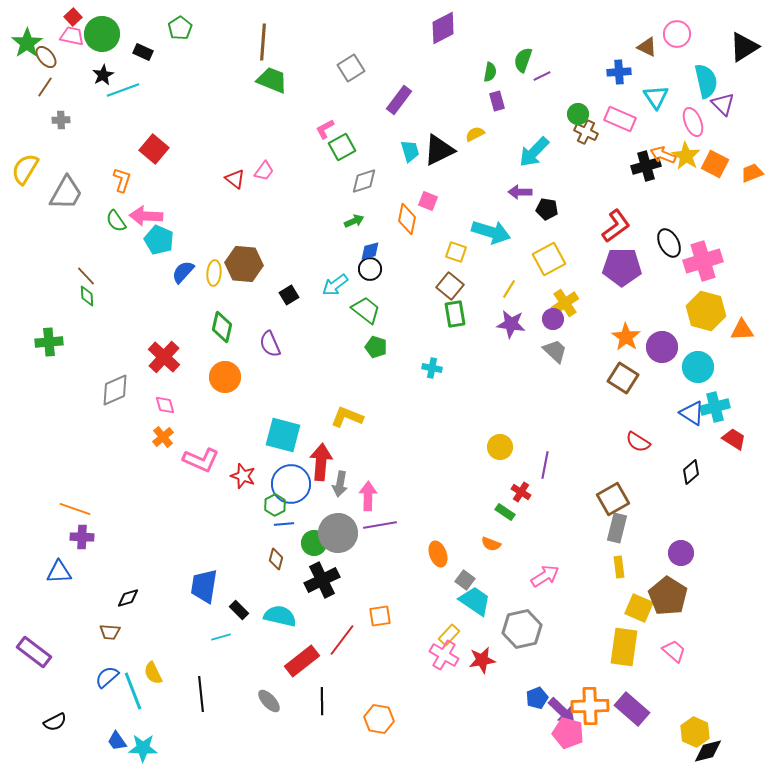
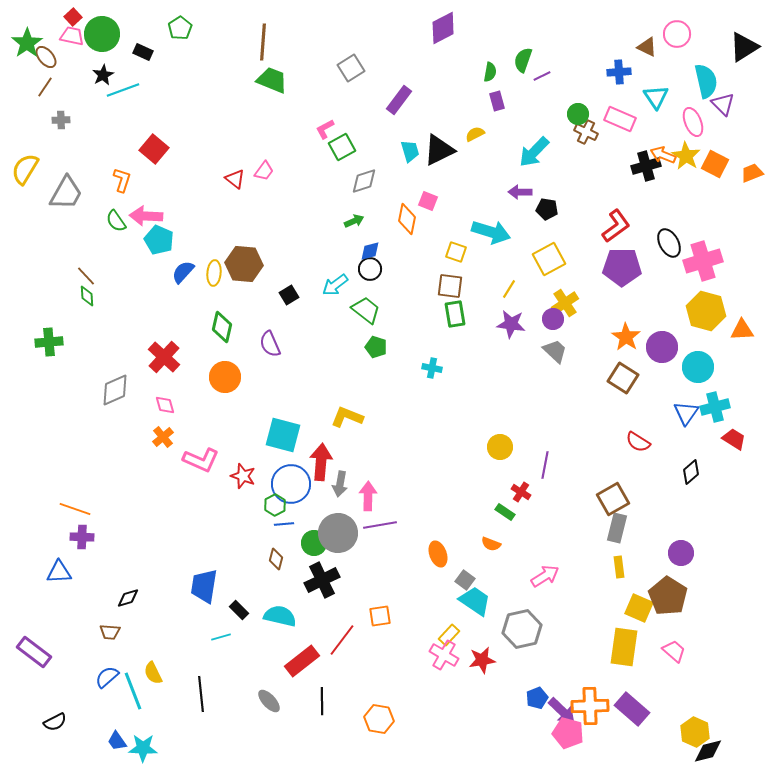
brown square at (450, 286): rotated 32 degrees counterclockwise
blue triangle at (692, 413): moved 6 px left; rotated 32 degrees clockwise
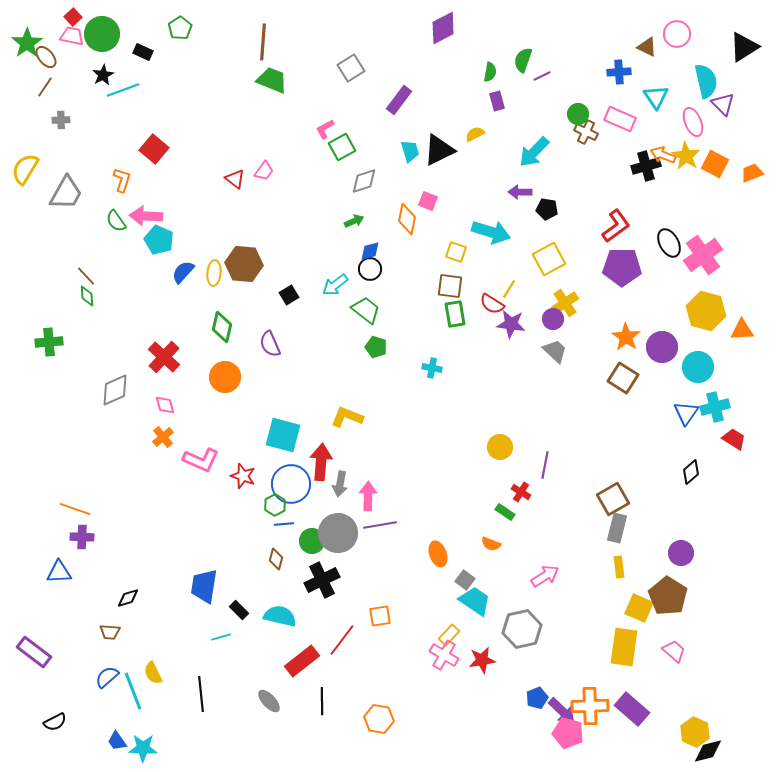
pink cross at (703, 261): moved 6 px up; rotated 18 degrees counterclockwise
red semicircle at (638, 442): moved 146 px left, 138 px up
green circle at (314, 543): moved 2 px left, 2 px up
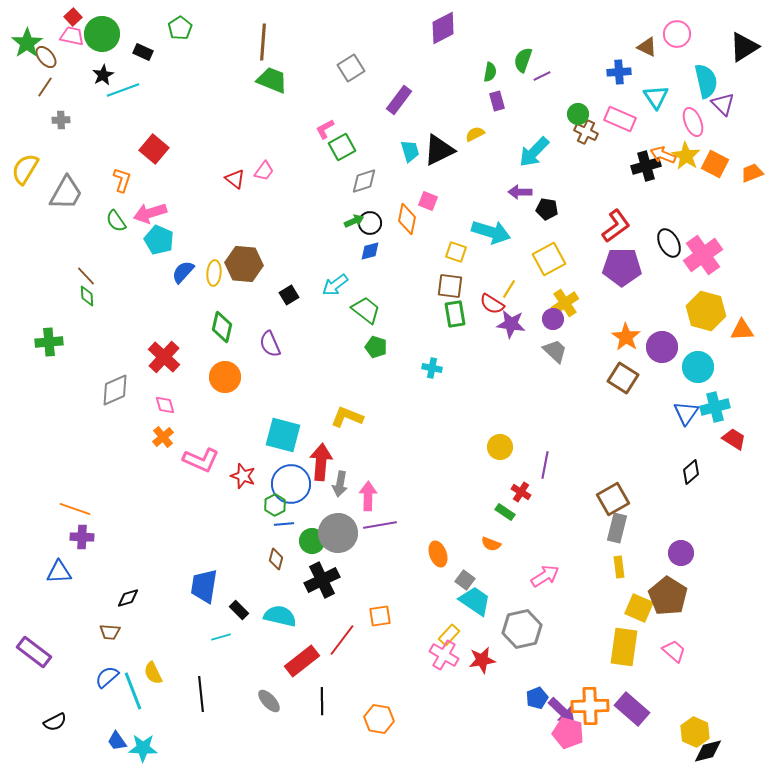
pink arrow at (146, 216): moved 4 px right, 3 px up; rotated 20 degrees counterclockwise
black circle at (370, 269): moved 46 px up
